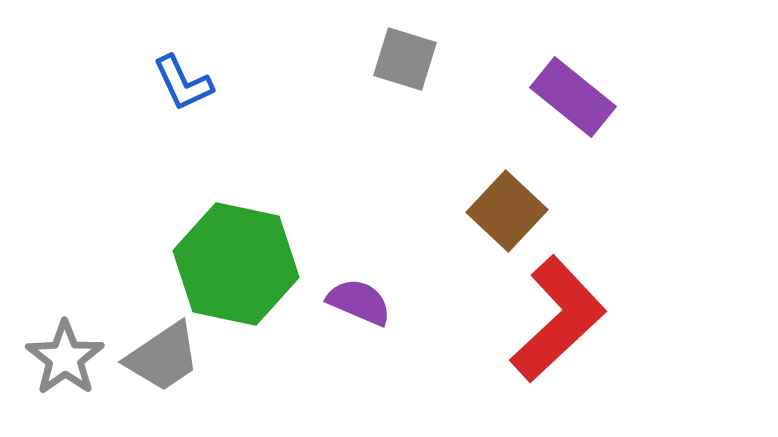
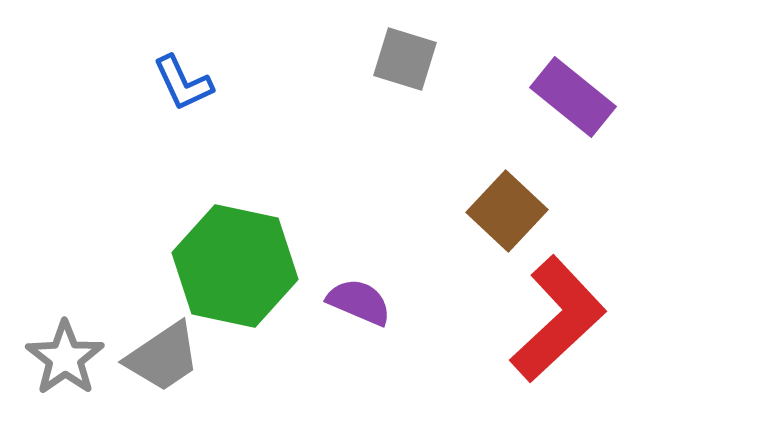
green hexagon: moved 1 px left, 2 px down
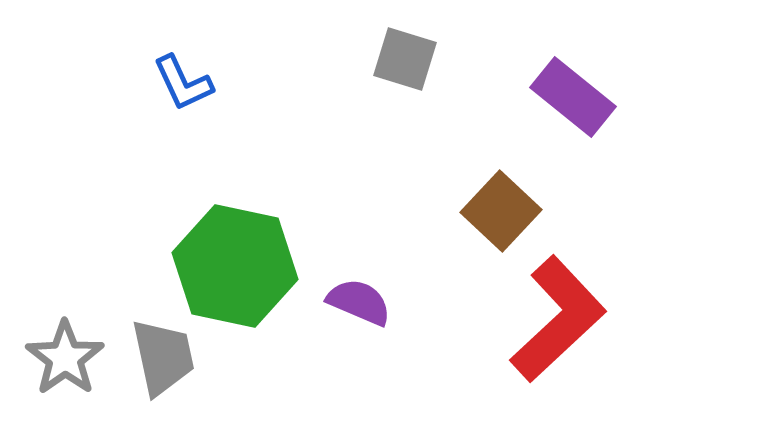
brown square: moved 6 px left
gray trapezoid: rotated 68 degrees counterclockwise
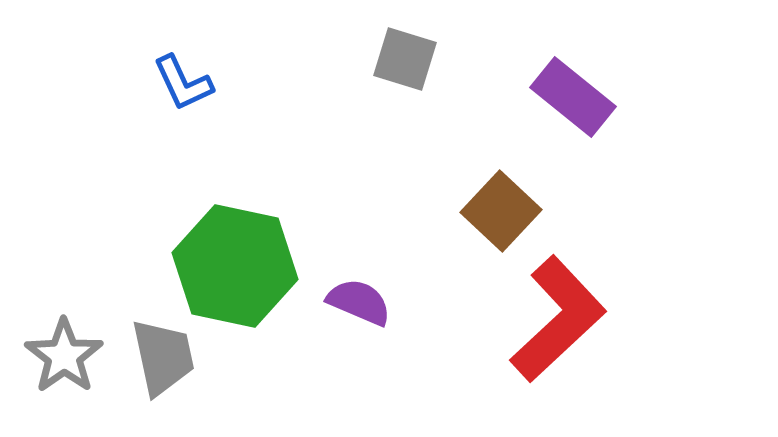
gray star: moved 1 px left, 2 px up
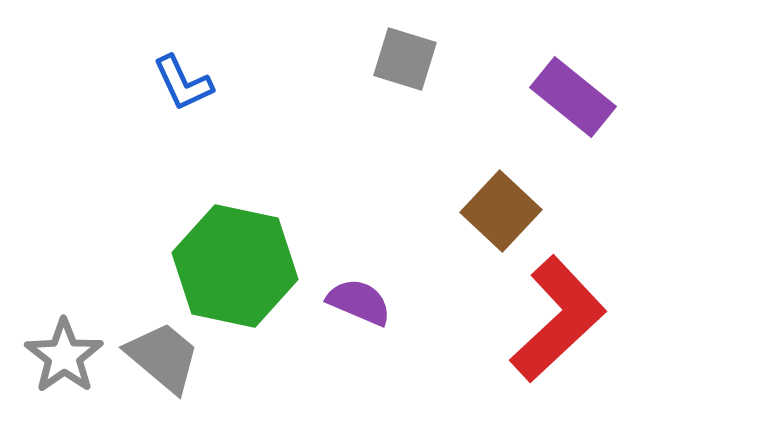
gray trapezoid: rotated 38 degrees counterclockwise
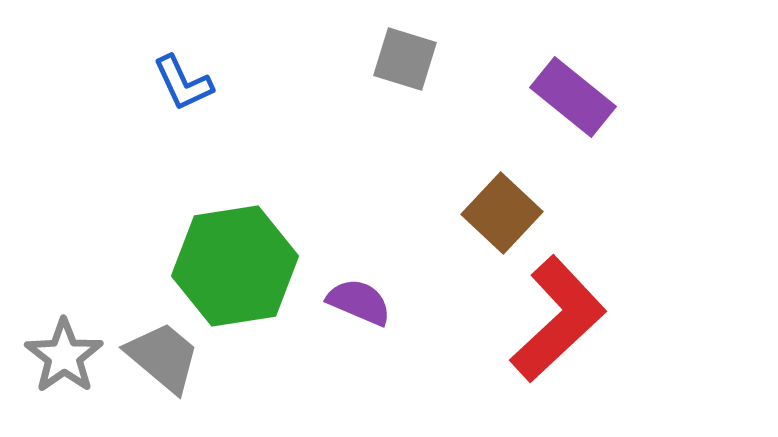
brown square: moved 1 px right, 2 px down
green hexagon: rotated 21 degrees counterclockwise
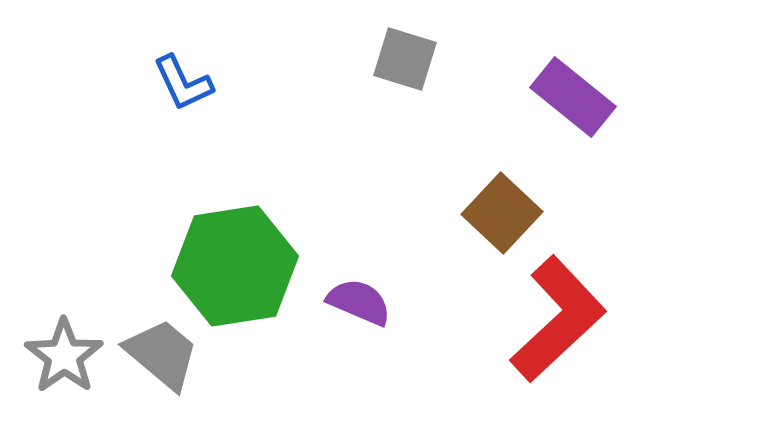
gray trapezoid: moved 1 px left, 3 px up
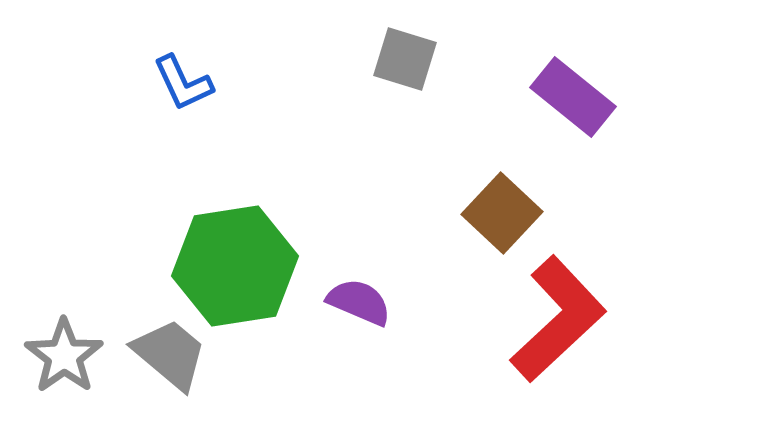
gray trapezoid: moved 8 px right
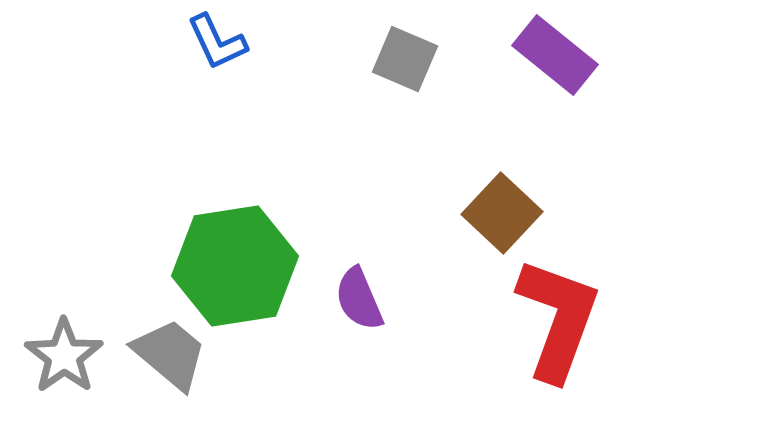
gray square: rotated 6 degrees clockwise
blue L-shape: moved 34 px right, 41 px up
purple rectangle: moved 18 px left, 42 px up
purple semicircle: moved 3 px up; rotated 136 degrees counterclockwise
red L-shape: rotated 27 degrees counterclockwise
